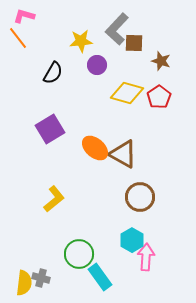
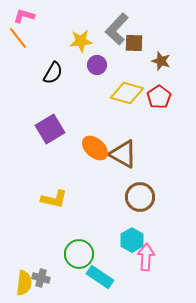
yellow L-shape: rotated 52 degrees clockwise
cyan rectangle: rotated 20 degrees counterclockwise
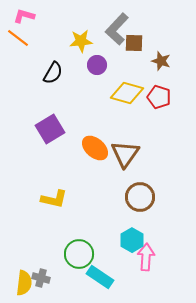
orange line: rotated 15 degrees counterclockwise
red pentagon: rotated 20 degrees counterclockwise
brown triangle: moved 2 px right; rotated 36 degrees clockwise
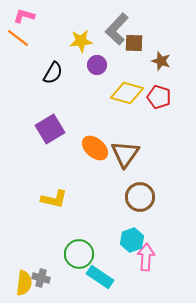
cyan hexagon: rotated 10 degrees clockwise
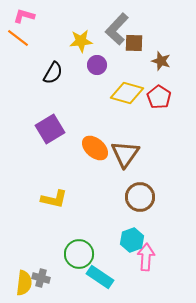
red pentagon: rotated 15 degrees clockwise
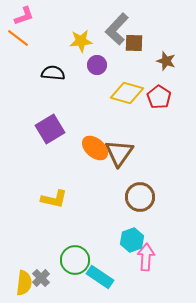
pink L-shape: rotated 145 degrees clockwise
brown star: moved 5 px right
black semicircle: rotated 115 degrees counterclockwise
brown triangle: moved 6 px left, 1 px up
green circle: moved 4 px left, 6 px down
gray cross: rotated 30 degrees clockwise
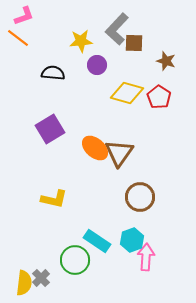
cyan rectangle: moved 3 px left, 36 px up
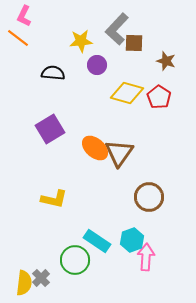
pink L-shape: rotated 135 degrees clockwise
brown circle: moved 9 px right
